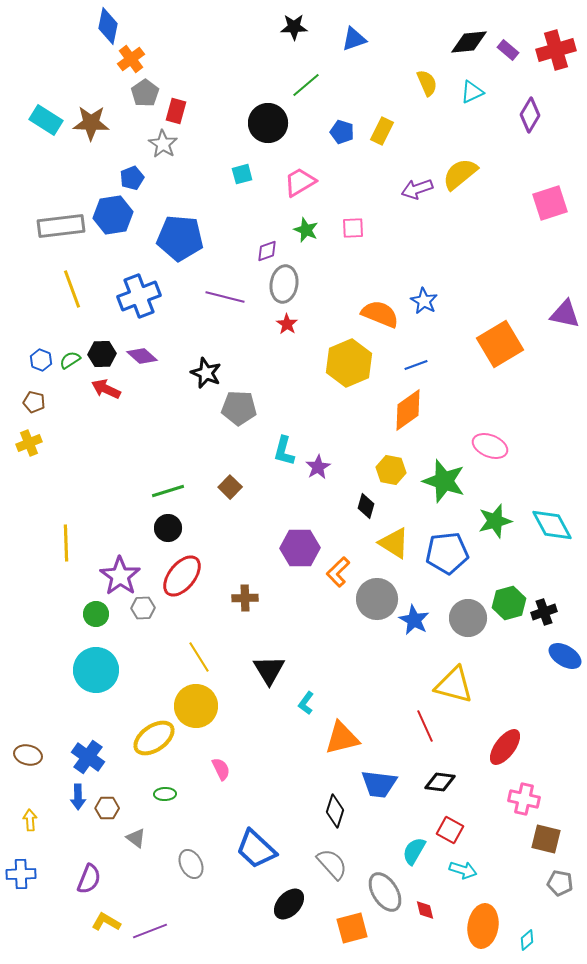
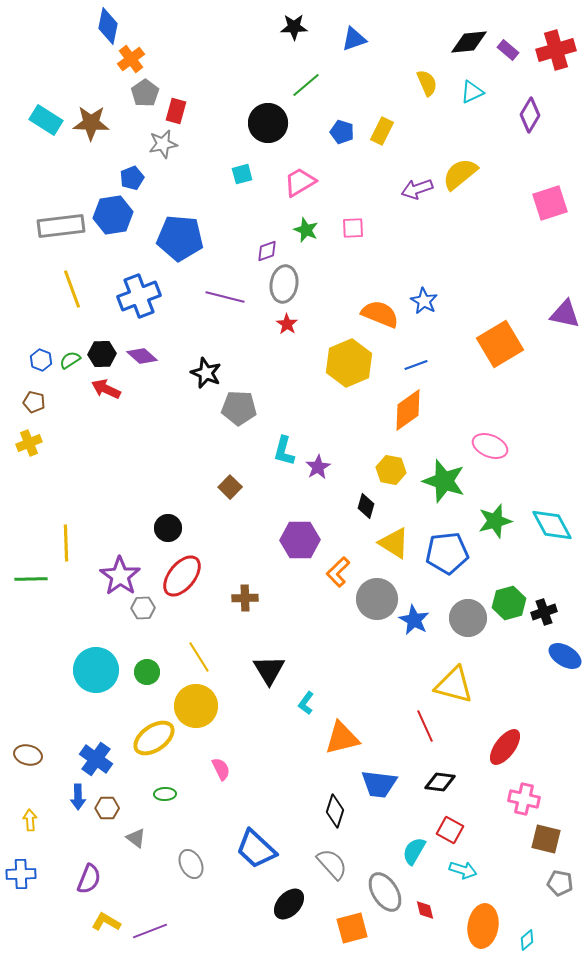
gray star at (163, 144): rotated 28 degrees clockwise
green line at (168, 491): moved 137 px left, 88 px down; rotated 16 degrees clockwise
purple hexagon at (300, 548): moved 8 px up
green circle at (96, 614): moved 51 px right, 58 px down
blue cross at (88, 757): moved 8 px right, 2 px down
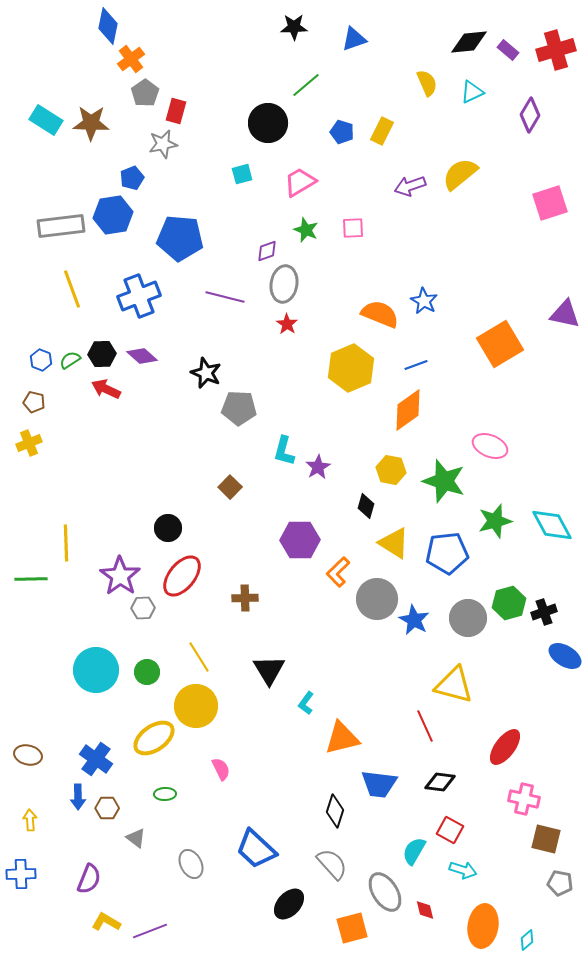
purple arrow at (417, 189): moved 7 px left, 3 px up
yellow hexagon at (349, 363): moved 2 px right, 5 px down
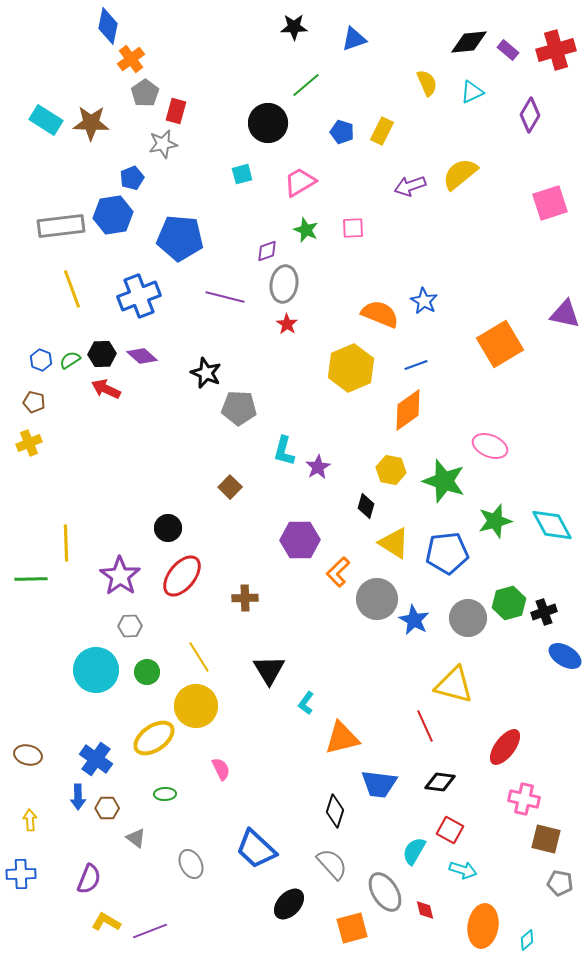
gray hexagon at (143, 608): moved 13 px left, 18 px down
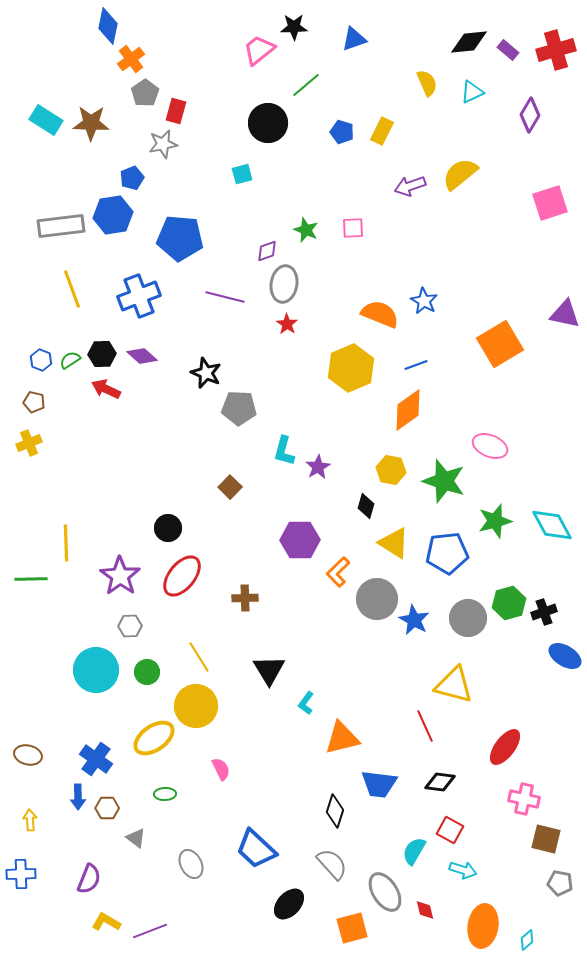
pink trapezoid at (300, 182): moved 41 px left, 132 px up; rotated 8 degrees counterclockwise
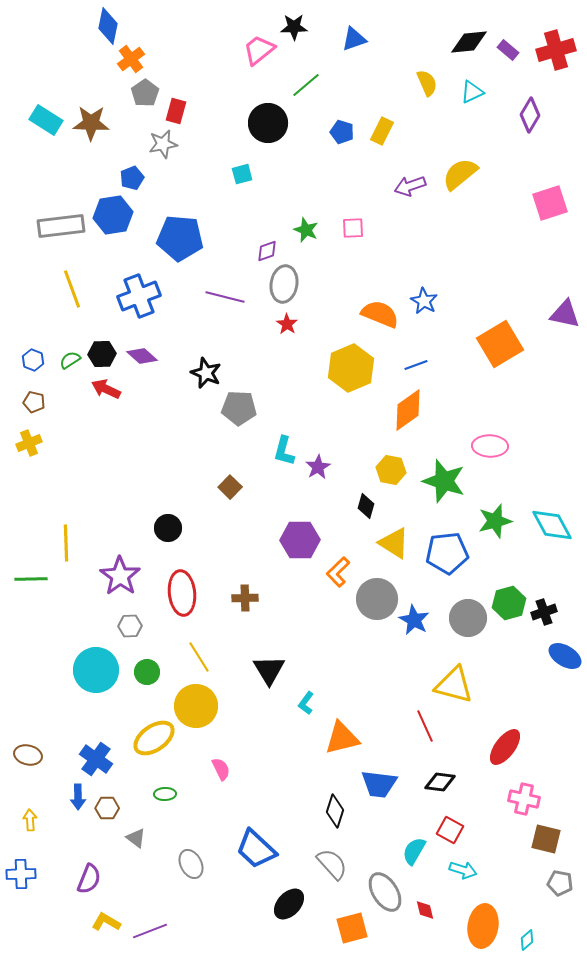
blue hexagon at (41, 360): moved 8 px left
pink ellipse at (490, 446): rotated 20 degrees counterclockwise
red ellipse at (182, 576): moved 17 px down; rotated 45 degrees counterclockwise
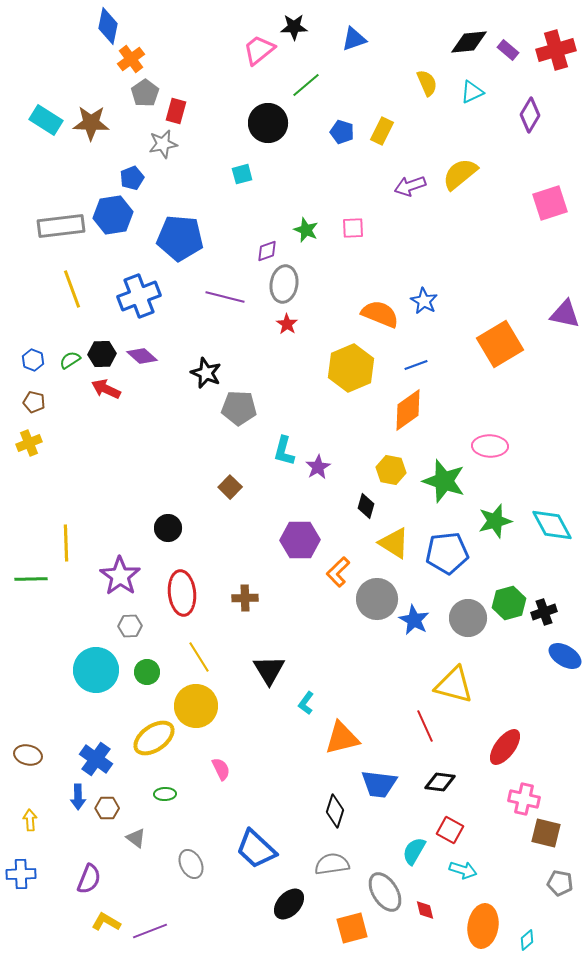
brown square at (546, 839): moved 6 px up
gray semicircle at (332, 864): rotated 56 degrees counterclockwise
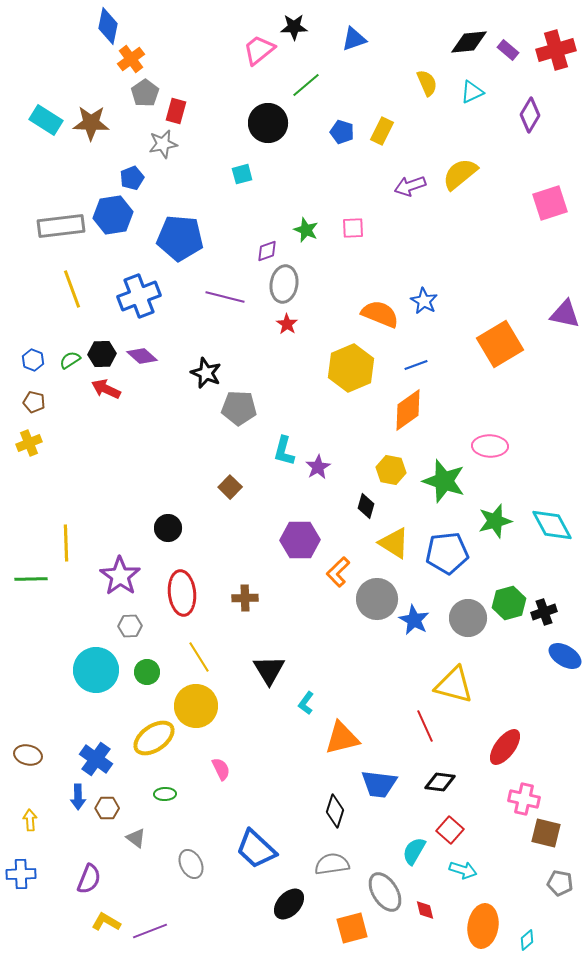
red square at (450, 830): rotated 12 degrees clockwise
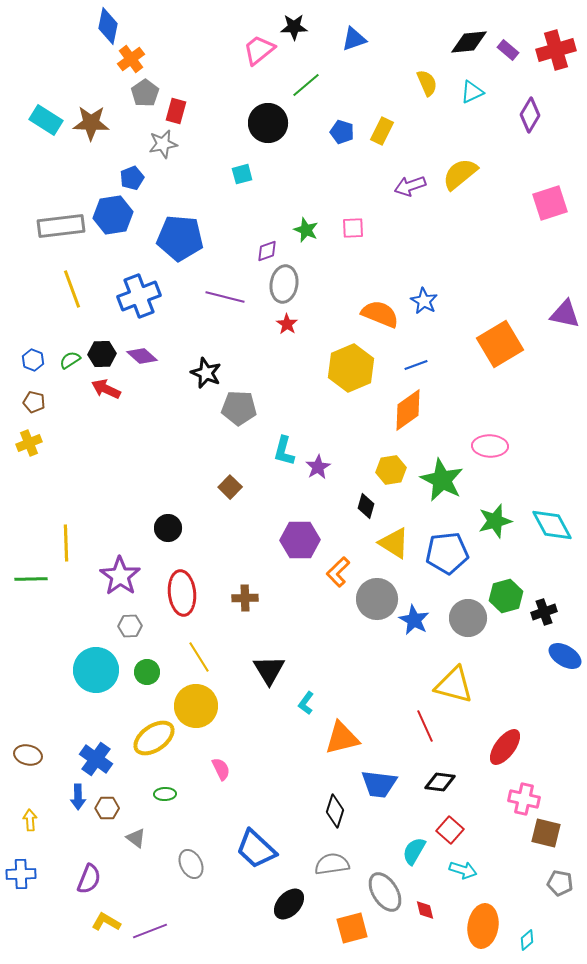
yellow hexagon at (391, 470): rotated 20 degrees counterclockwise
green star at (444, 481): moved 2 px left, 1 px up; rotated 9 degrees clockwise
green hexagon at (509, 603): moved 3 px left, 7 px up
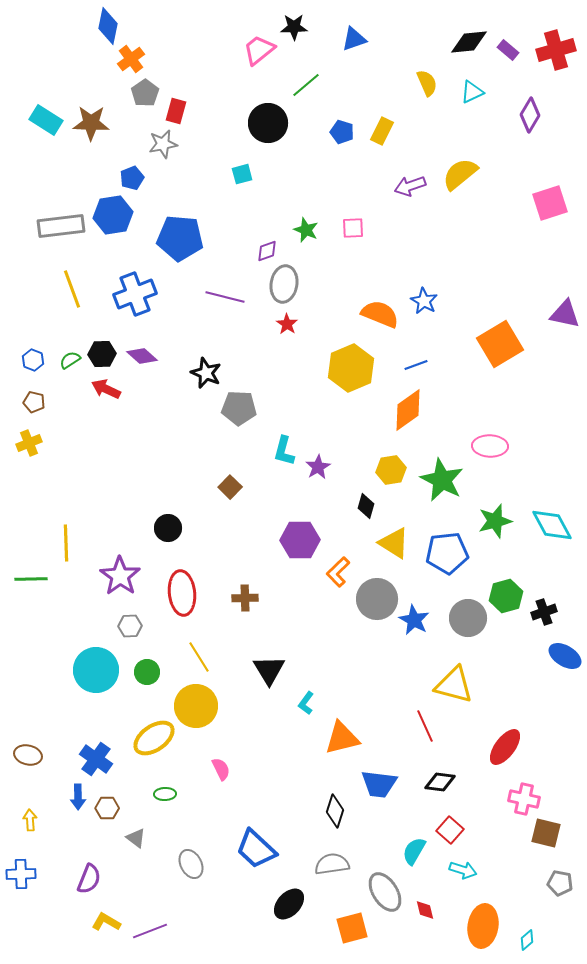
blue cross at (139, 296): moved 4 px left, 2 px up
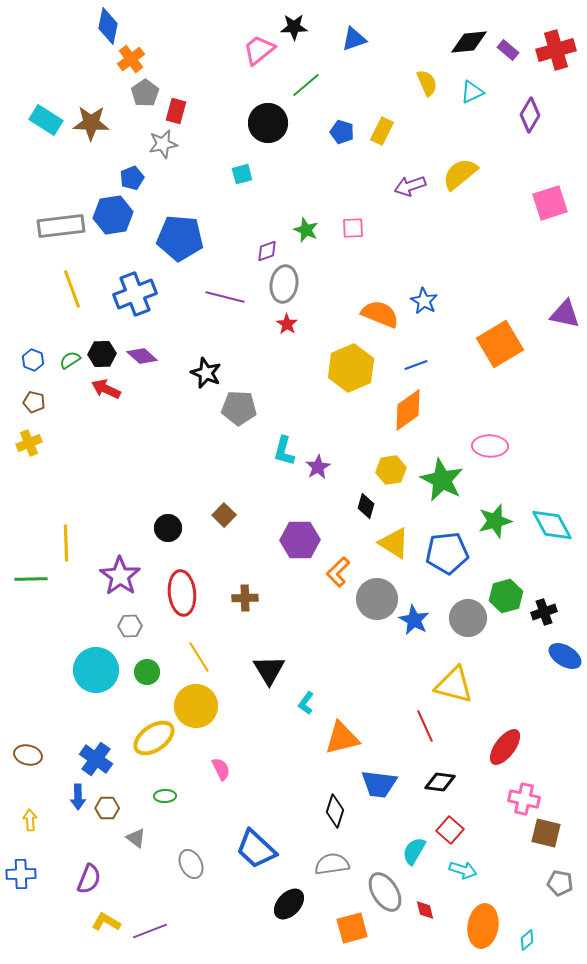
brown square at (230, 487): moved 6 px left, 28 px down
green ellipse at (165, 794): moved 2 px down
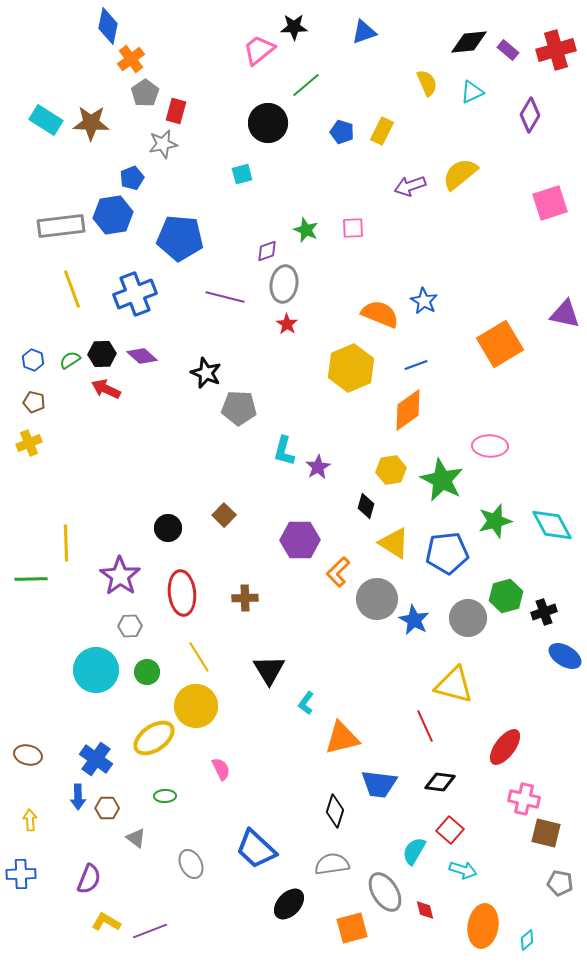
blue triangle at (354, 39): moved 10 px right, 7 px up
